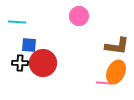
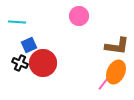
blue square: rotated 28 degrees counterclockwise
black cross: rotated 21 degrees clockwise
pink line: rotated 56 degrees counterclockwise
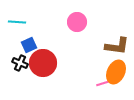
pink circle: moved 2 px left, 6 px down
pink line: rotated 35 degrees clockwise
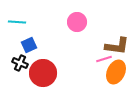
red circle: moved 10 px down
pink line: moved 24 px up
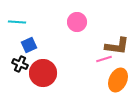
black cross: moved 1 px down
orange ellipse: moved 2 px right, 8 px down
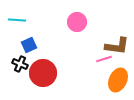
cyan line: moved 2 px up
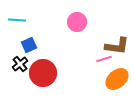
black cross: rotated 28 degrees clockwise
orange ellipse: moved 1 px left, 1 px up; rotated 25 degrees clockwise
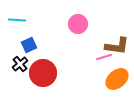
pink circle: moved 1 px right, 2 px down
pink line: moved 2 px up
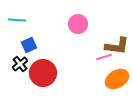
orange ellipse: rotated 10 degrees clockwise
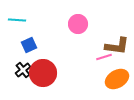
black cross: moved 3 px right, 6 px down
